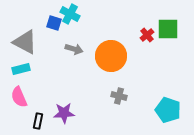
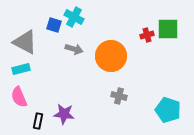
cyan cross: moved 4 px right, 3 px down
blue square: moved 2 px down
red cross: rotated 24 degrees clockwise
purple star: moved 1 px down; rotated 10 degrees clockwise
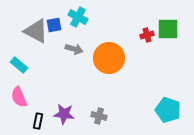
cyan cross: moved 4 px right
blue square: rotated 28 degrees counterclockwise
gray triangle: moved 11 px right, 11 px up
orange circle: moved 2 px left, 2 px down
cyan rectangle: moved 2 px left, 4 px up; rotated 54 degrees clockwise
gray cross: moved 20 px left, 20 px down
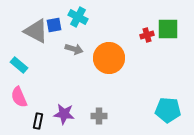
cyan pentagon: rotated 15 degrees counterclockwise
gray cross: rotated 14 degrees counterclockwise
